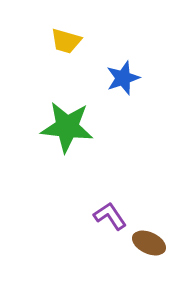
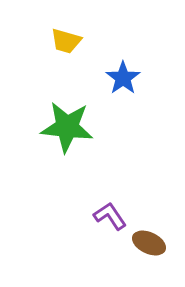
blue star: rotated 16 degrees counterclockwise
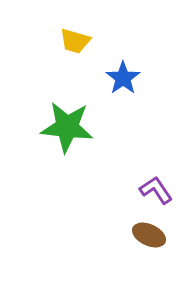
yellow trapezoid: moved 9 px right
purple L-shape: moved 46 px right, 26 px up
brown ellipse: moved 8 px up
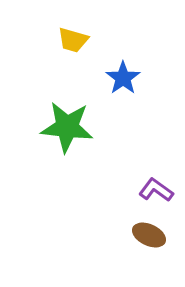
yellow trapezoid: moved 2 px left, 1 px up
purple L-shape: rotated 20 degrees counterclockwise
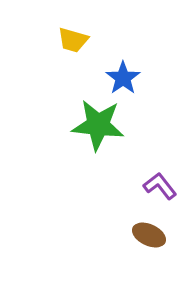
green star: moved 31 px right, 2 px up
purple L-shape: moved 4 px right, 4 px up; rotated 16 degrees clockwise
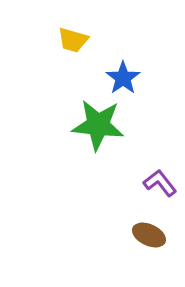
purple L-shape: moved 3 px up
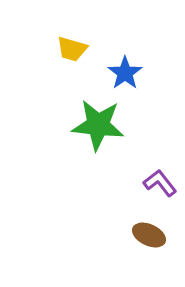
yellow trapezoid: moved 1 px left, 9 px down
blue star: moved 2 px right, 5 px up
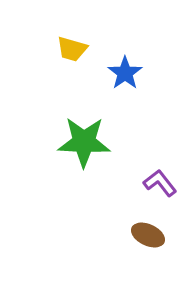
green star: moved 14 px left, 17 px down; rotated 4 degrees counterclockwise
brown ellipse: moved 1 px left
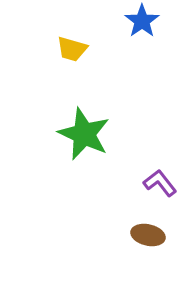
blue star: moved 17 px right, 52 px up
green star: moved 8 px up; rotated 22 degrees clockwise
brown ellipse: rotated 12 degrees counterclockwise
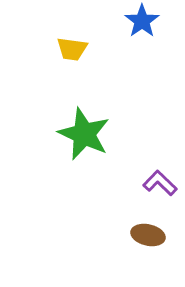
yellow trapezoid: rotated 8 degrees counterclockwise
purple L-shape: rotated 8 degrees counterclockwise
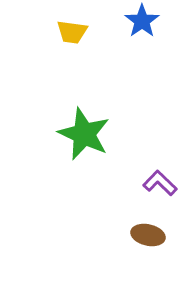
yellow trapezoid: moved 17 px up
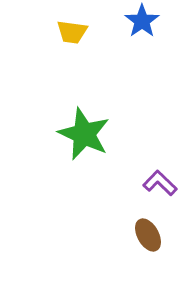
brown ellipse: rotated 48 degrees clockwise
